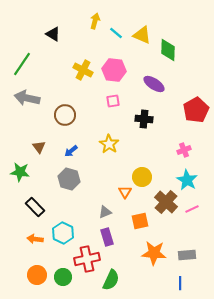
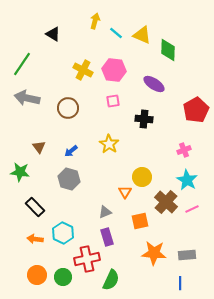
brown circle: moved 3 px right, 7 px up
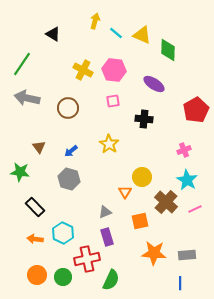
pink line: moved 3 px right
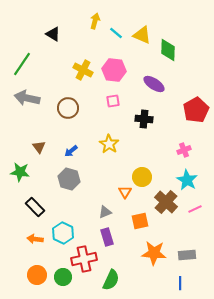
red cross: moved 3 px left
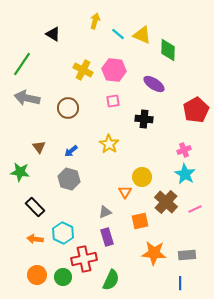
cyan line: moved 2 px right, 1 px down
cyan star: moved 2 px left, 6 px up
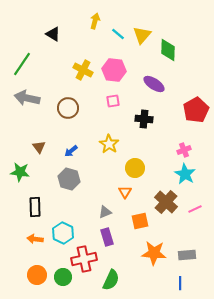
yellow triangle: rotated 48 degrees clockwise
yellow circle: moved 7 px left, 9 px up
black rectangle: rotated 42 degrees clockwise
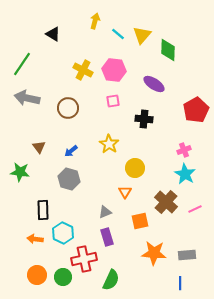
black rectangle: moved 8 px right, 3 px down
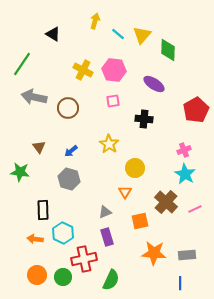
gray arrow: moved 7 px right, 1 px up
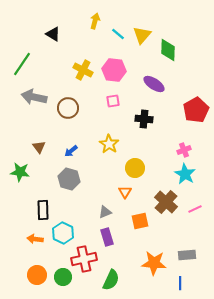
orange star: moved 10 px down
